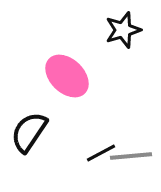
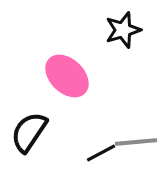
gray line: moved 5 px right, 14 px up
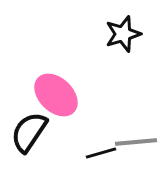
black star: moved 4 px down
pink ellipse: moved 11 px left, 19 px down
black line: rotated 12 degrees clockwise
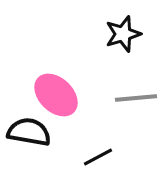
black semicircle: rotated 66 degrees clockwise
gray line: moved 44 px up
black line: moved 3 px left, 4 px down; rotated 12 degrees counterclockwise
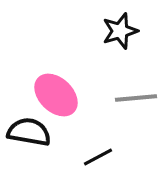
black star: moved 3 px left, 3 px up
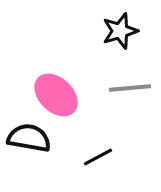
gray line: moved 6 px left, 10 px up
black semicircle: moved 6 px down
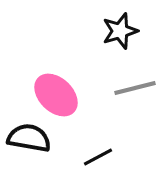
gray line: moved 5 px right; rotated 9 degrees counterclockwise
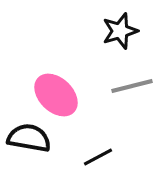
gray line: moved 3 px left, 2 px up
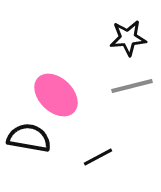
black star: moved 8 px right, 7 px down; rotated 12 degrees clockwise
